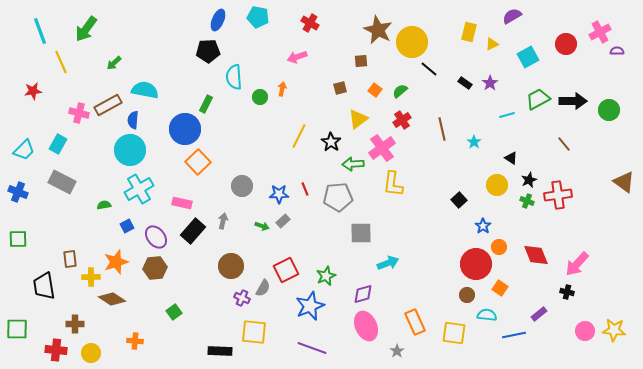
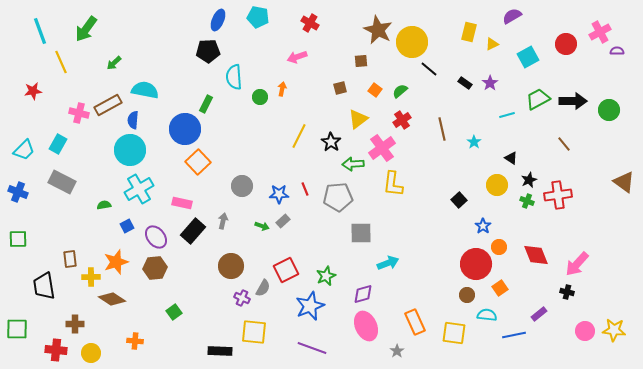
orange square at (500, 288): rotated 21 degrees clockwise
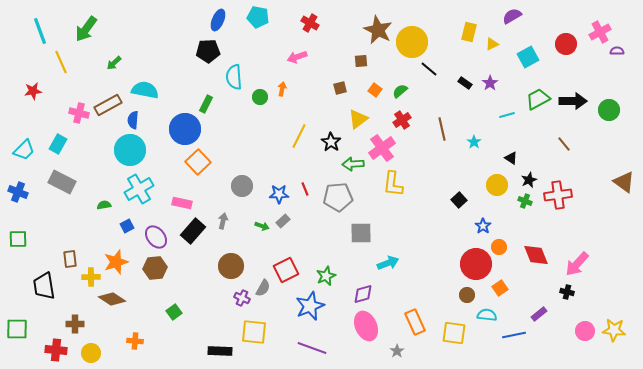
green cross at (527, 201): moved 2 px left
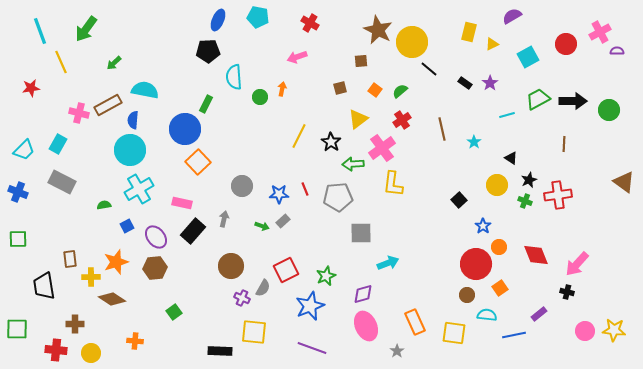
red star at (33, 91): moved 2 px left, 3 px up
brown line at (564, 144): rotated 42 degrees clockwise
gray arrow at (223, 221): moved 1 px right, 2 px up
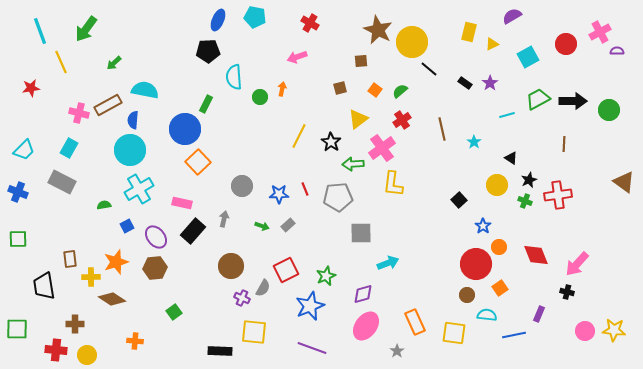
cyan pentagon at (258, 17): moved 3 px left
cyan rectangle at (58, 144): moved 11 px right, 4 px down
gray rectangle at (283, 221): moved 5 px right, 4 px down
purple rectangle at (539, 314): rotated 28 degrees counterclockwise
pink ellipse at (366, 326): rotated 60 degrees clockwise
yellow circle at (91, 353): moved 4 px left, 2 px down
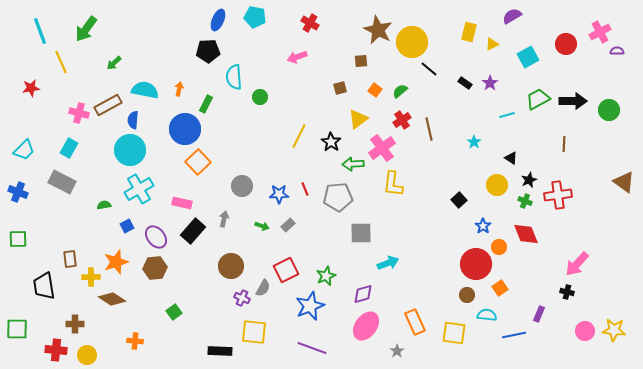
orange arrow at (282, 89): moved 103 px left
brown line at (442, 129): moved 13 px left
red diamond at (536, 255): moved 10 px left, 21 px up
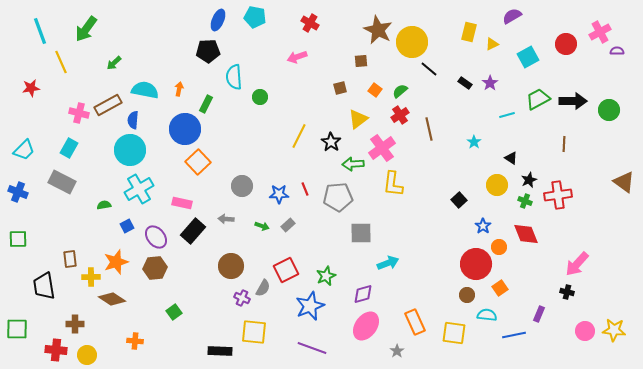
red cross at (402, 120): moved 2 px left, 5 px up
gray arrow at (224, 219): moved 2 px right; rotated 98 degrees counterclockwise
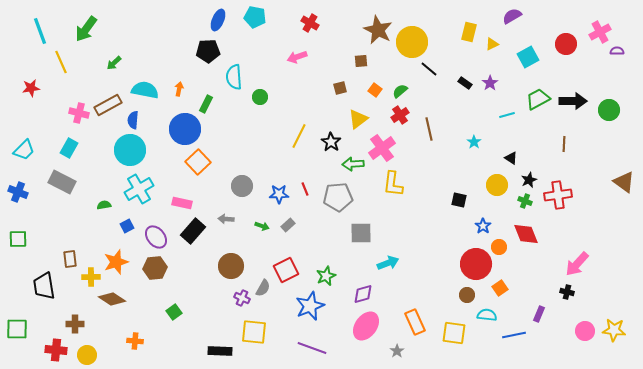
black square at (459, 200): rotated 35 degrees counterclockwise
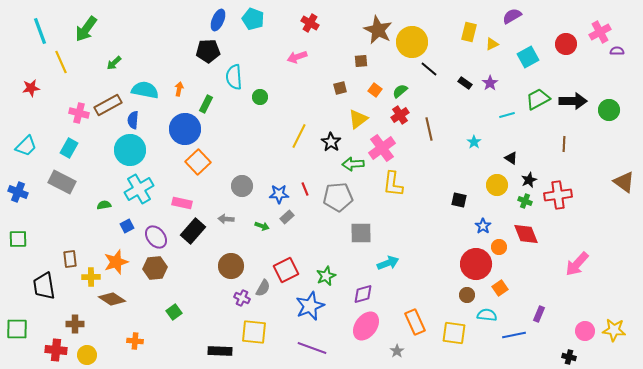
cyan pentagon at (255, 17): moved 2 px left, 2 px down; rotated 10 degrees clockwise
cyan trapezoid at (24, 150): moved 2 px right, 4 px up
gray rectangle at (288, 225): moved 1 px left, 8 px up
black cross at (567, 292): moved 2 px right, 65 px down
